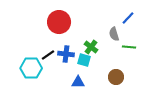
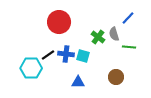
green cross: moved 7 px right, 10 px up
cyan square: moved 1 px left, 4 px up
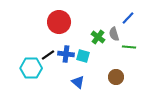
blue triangle: rotated 40 degrees clockwise
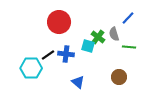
cyan square: moved 5 px right, 10 px up
brown circle: moved 3 px right
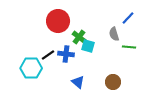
red circle: moved 1 px left, 1 px up
green cross: moved 19 px left
brown circle: moved 6 px left, 5 px down
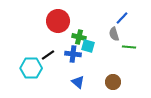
blue line: moved 6 px left
green cross: rotated 24 degrees counterclockwise
blue cross: moved 7 px right
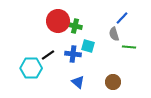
green cross: moved 4 px left, 11 px up
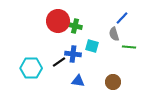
cyan square: moved 4 px right
black line: moved 11 px right, 7 px down
blue triangle: moved 1 px up; rotated 32 degrees counterclockwise
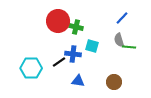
green cross: moved 1 px right, 1 px down
gray semicircle: moved 5 px right, 6 px down
brown circle: moved 1 px right
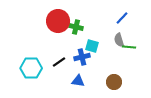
blue cross: moved 9 px right, 3 px down; rotated 21 degrees counterclockwise
